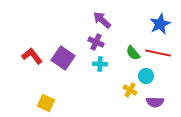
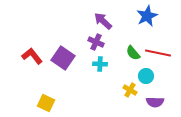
purple arrow: moved 1 px right, 1 px down
blue star: moved 13 px left, 8 px up
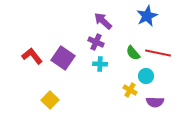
yellow square: moved 4 px right, 3 px up; rotated 18 degrees clockwise
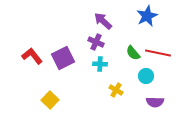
purple square: rotated 30 degrees clockwise
yellow cross: moved 14 px left
